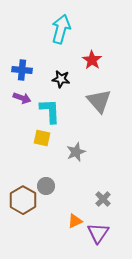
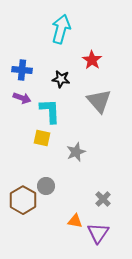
orange triangle: rotated 35 degrees clockwise
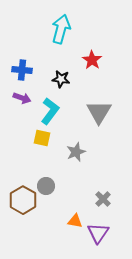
gray triangle: moved 11 px down; rotated 12 degrees clockwise
cyan L-shape: rotated 40 degrees clockwise
